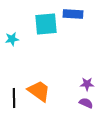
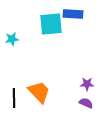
cyan square: moved 5 px right
orange trapezoid: moved 1 px down; rotated 10 degrees clockwise
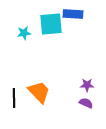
cyan star: moved 12 px right, 6 px up
purple star: moved 1 px down
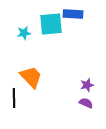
purple star: rotated 16 degrees counterclockwise
orange trapezoid: moved 8 px left, 15 px up
